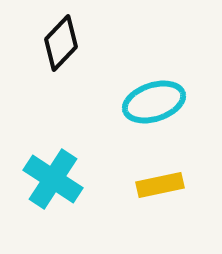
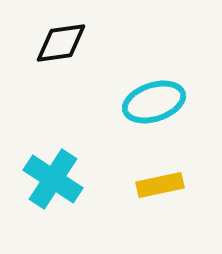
black diamond: rotated 38 degrees clockwise
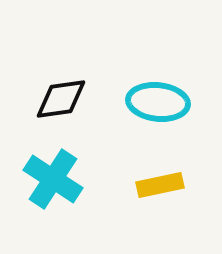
black diamond: moved 56 px down
cyan ellipse: moved 4 px right; rotated 24 degrees clockwise
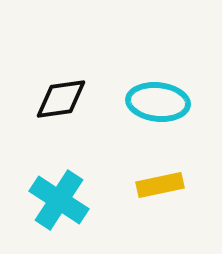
cyan cross: moved 6 px right, 21 px down
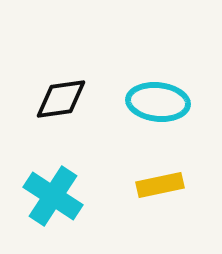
cyan cross: moved 6 px left, 4 px up
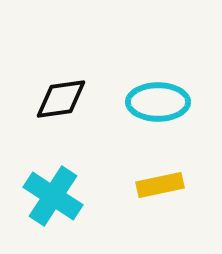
cyan ellipse: rotated 6 degrees counterclockwise
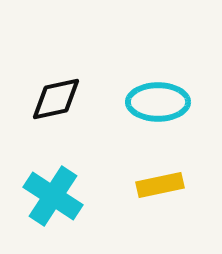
black diamond: moved 5 px left; rotated 4 degrees counterclockwise
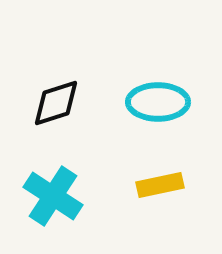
black diamond: moved 4 px down; rotated 6 degrees counterclockwise
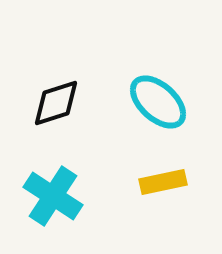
cyan ellipse: rotated 42 degrees clockwise
yellow rectangle: moved 3 px right, 3 px up
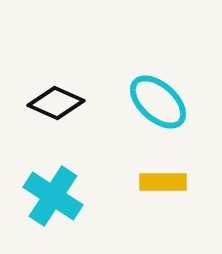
black diamond: rotated 42 degrees clockwise
yellow rectangle: rotated 12 degrees clockwise
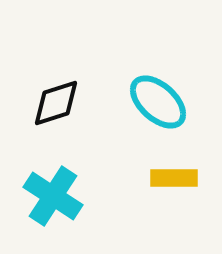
black diamond: rotated 42 degrees counterclockwise
yellow rectangle: moved 11 px right, 4 px up
